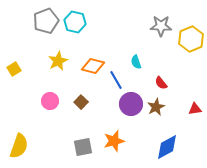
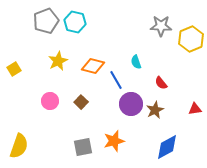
brown star: moved 1 px left, 3 px down
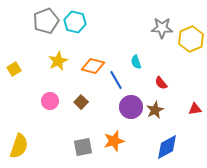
gray star: moved 1 px right, 2 px down
purple circle: moved 3 px down
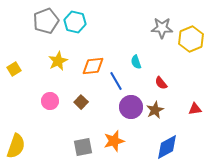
orange diamond: rotated 20 degrees counterclockwise
blue line: moved 1 px down
yellow semicircle: moved 3 px left
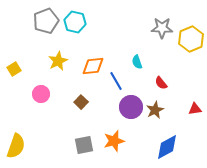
cyan semicircle: moved 1 px right
pink circle: moved 9 px left, 7 px up
gray square: moved 1 px right, 2 px up
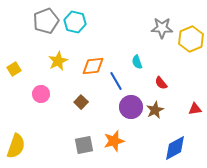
blue diamond: moved 8 px right, 1 px down
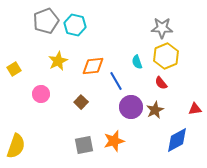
cyan hexagon: moved 3 px down
yellow hexagon: moved 25 px left, 17 px down
blue diamond: moved 2 px right, 8 px up
